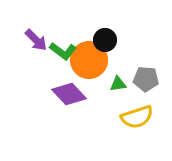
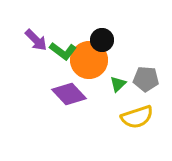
black circle: moved 3 px left
green triangle: rotated 36 degrees counterclockwise
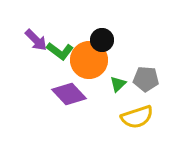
green L-shape: moved 3 px left
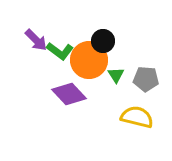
black circle: moved 1 px right, 1 px down
green triangle: moved 2 px left, 9 px up; rotated 18 degrees counterclockwise
yellow semicircle: rotated 148 degrees counterclockwise
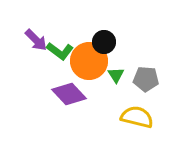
black circle: moved 1 px right, 1 px down
orange circle: moved 1 px down
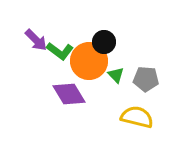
green triangle: rotated 12 degrees counterclockwise
purple diamond: rotated 12 degrees clockwise
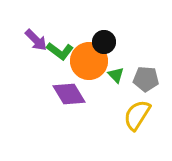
yellow semicircle: moved 2 px up; rotated 72 degrees counterclockwise
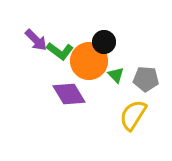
yellow semicircle: moved 4 px left
